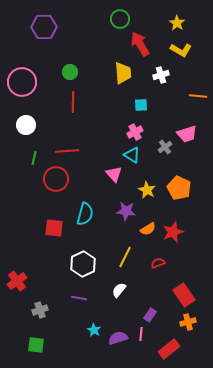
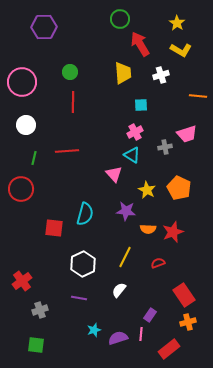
gray cross at (165, 147): rotated 24 degrees clockwise
red circle at (56, 179): moved 35 px left, 10 px down
orange semicircle at (148, 229): rotated 35 degrees clockwise
red cross at (17, 281): moved 5 px right
cyan star at (94, 330): rotated 24 degrees clockwise
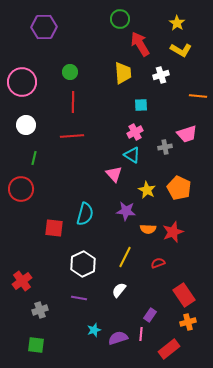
red line at (67, 151): moved 5 px right, 15 px up
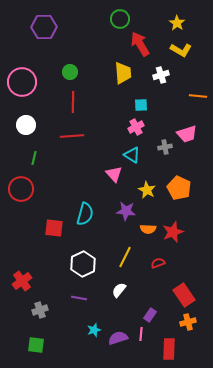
pink cross at (135, 132): moved 1 px right, 5 px up
red rectangle at (169, 349): rotated 50 degrees counterclockwise
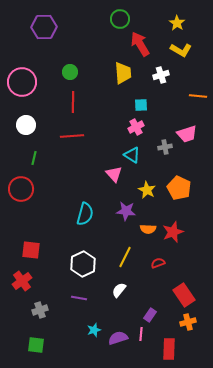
red square at (54, 228): moved 23 px left, 22 px down
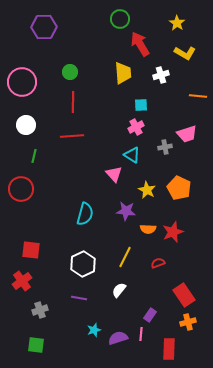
yellow L-shape at (181, 50): moved 4 px right, 3 px down
green line at (34, 158): moved 2 px up
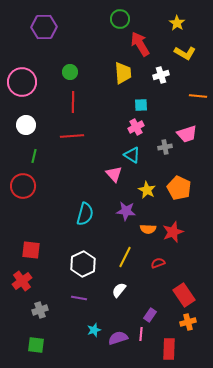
red circle at (21, 189): moved 2 px right, 3 px up
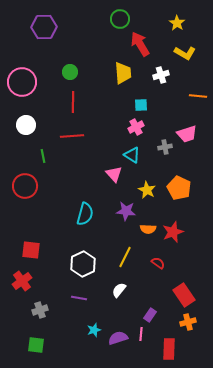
green line at (34, 156): moved 9 px right; rotated 24 degrees counterclockwise
red circle at (23, 186): moved 2 px right
red semicircle at (158, 263): rotated 56 degrees clockwise
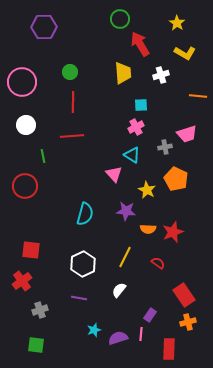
orange pentagon at (179, 188): moved 3 px left, 9 px up
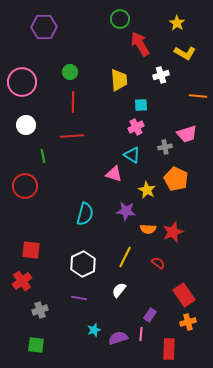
yellow trapezoid at (123, 73): moved 4 px left, 7 px down
pink triangle at (114, 174): rotated 30 degrees counterclockwise
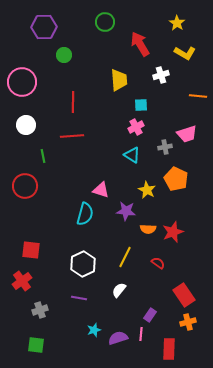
green circle at (120, 19): moved 15 px left, 3 px down
green circle at (70, 72): moved 6 px left, 17 px up
pink triangle at (114, 174): moved 13 px left, 16 px down
